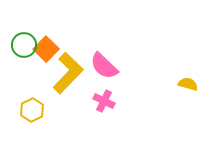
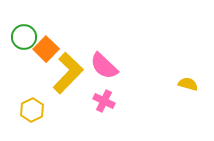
green circle: moved 8 px up
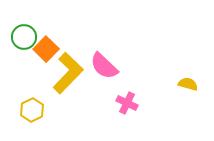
pink cross: moved 23 px right, 2 px down
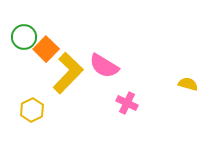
pink semicircle: rotated 12 degrees counterclockwise
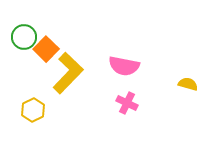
pink semicircle: moved 20 px right; rotated 20 degrees counterclockwise
yellow hexagon: moved 1 px right
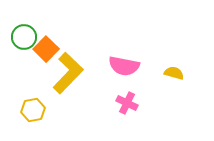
yellow semicircle: moved 14 px left, 11 px up
yellow hexagon: rotated 15 degrees clockwise
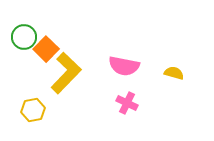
yellow L-shape: moved 2 px left
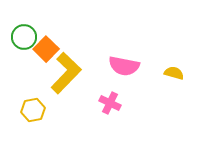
pink cross: moved 17 px left
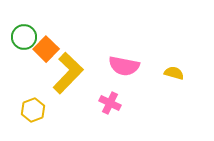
yellow L-shape: moved 2 px right
yellow hexagon: rotated 10 degrees counterclockwise
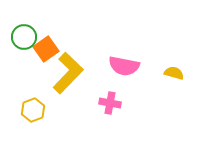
orange square: rotated 10 degrees clockwise
pink cross: rotated 15 degrees counterclockwise
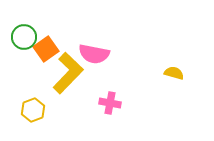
pink semicircle: moved 30 px left, 12 px up
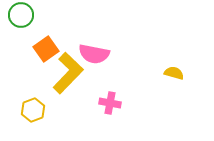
green circle: moved 3 px left, 22 px up
